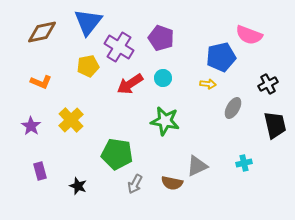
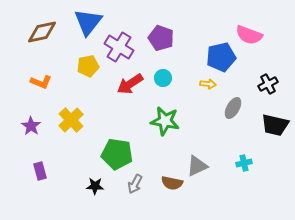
black trapezoid: rotated 116 degrees clockwise
black star: moved 17 px right; rotated 18 degrees counterclockwise
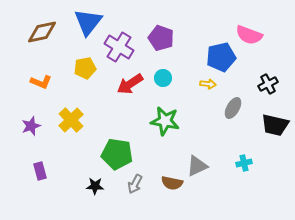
yellow pentagon: moved 3 px left, 2 px down
purple star: rotated 18 degrees clockwise
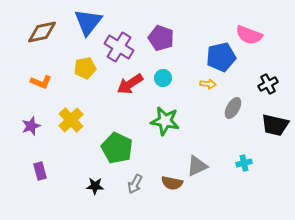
green pentagon: moved 6 px up; rotated 16 degrees clockwise
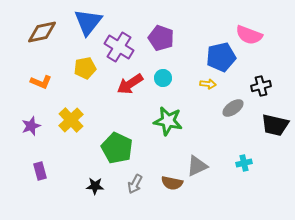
black cross: moved 7 px left, 2 px down; rotated 12 degrees clockwise
gray ellipse: rotated 25 degrees clockwise
green star: moved 3 px right
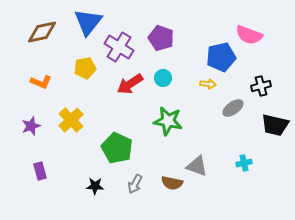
gray triangle: rotated 45 degrees clockwise
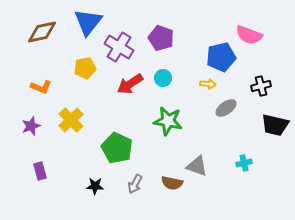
orange L-shape: moved 5 px down
gray ellipse: moved 7 px left
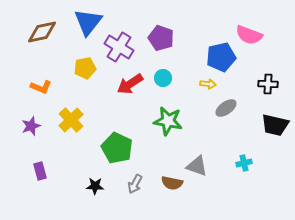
black cross: moved 7 px right, 2 px up; rotated 18 degrees clockwise
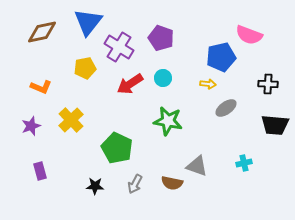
black trapezoid: rotated 8 degrees counterclockwise
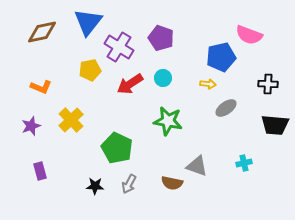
yellow pentagon: moved 5 px right, 2 px down
gray arrow: moved 6 px left
